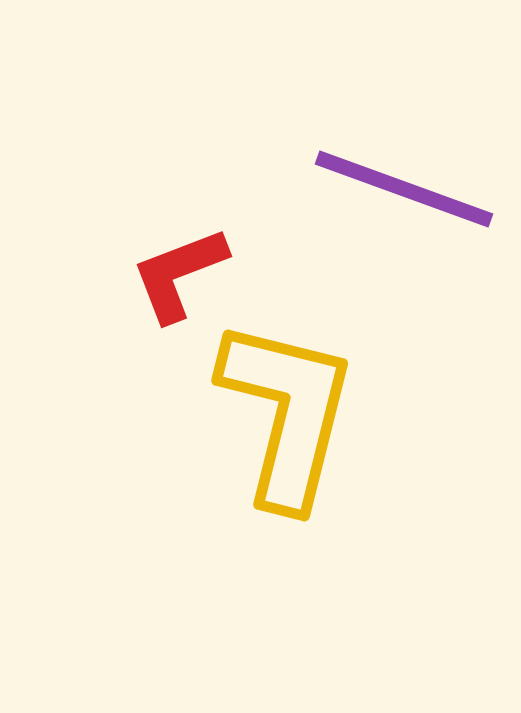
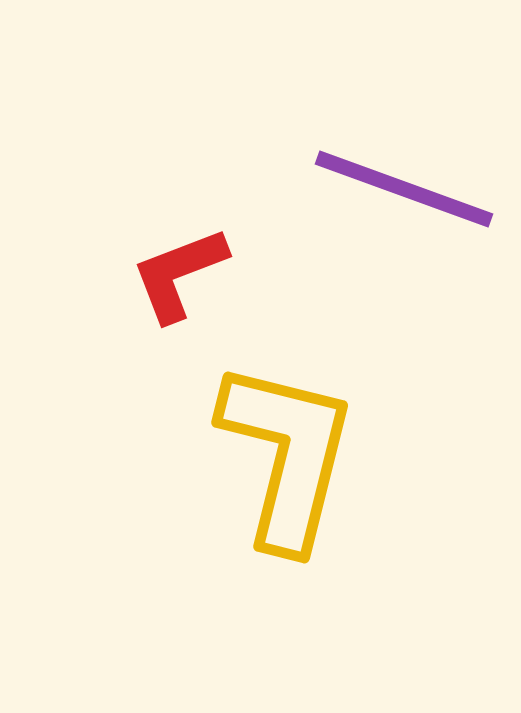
yellow L-shape: moved 42 px down
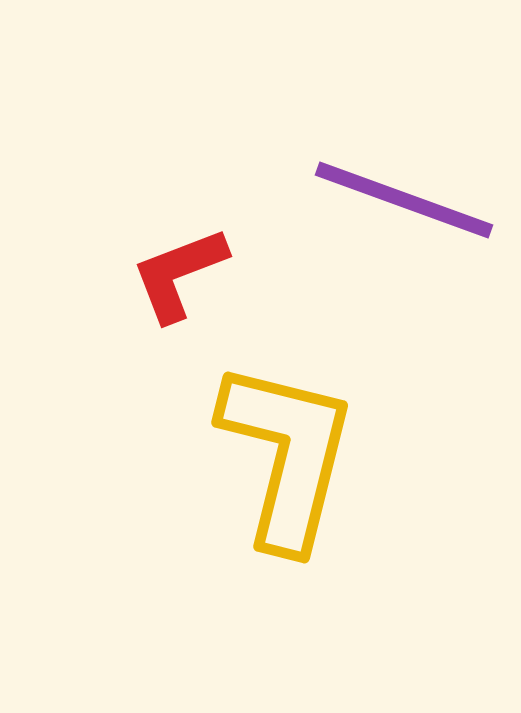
purple line: moved 11 px down
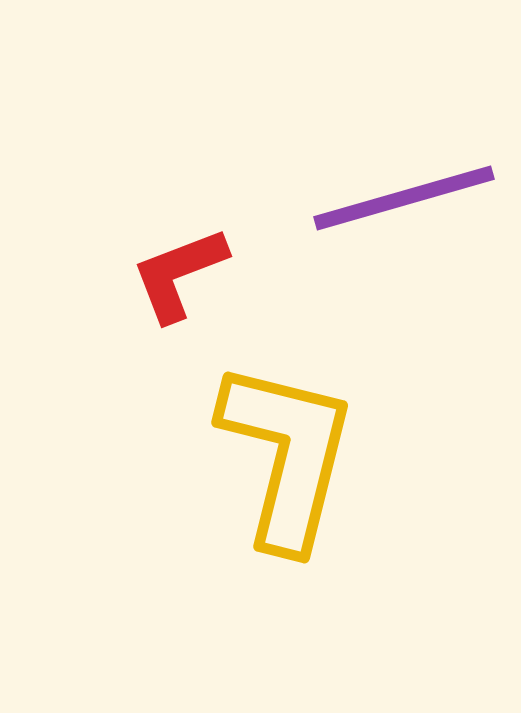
purple line: moved 2 px up; rotated 36 degrees counterclockwise
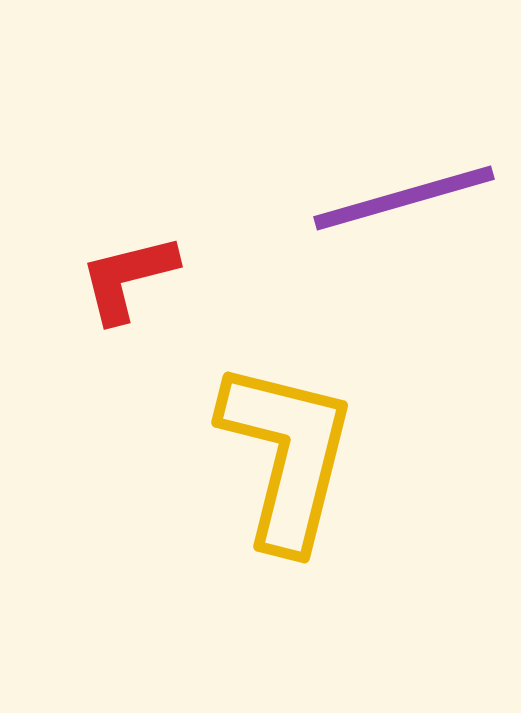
red L-shape: moved 51 px left, 4 px down; rotated 7 degrees clockwise
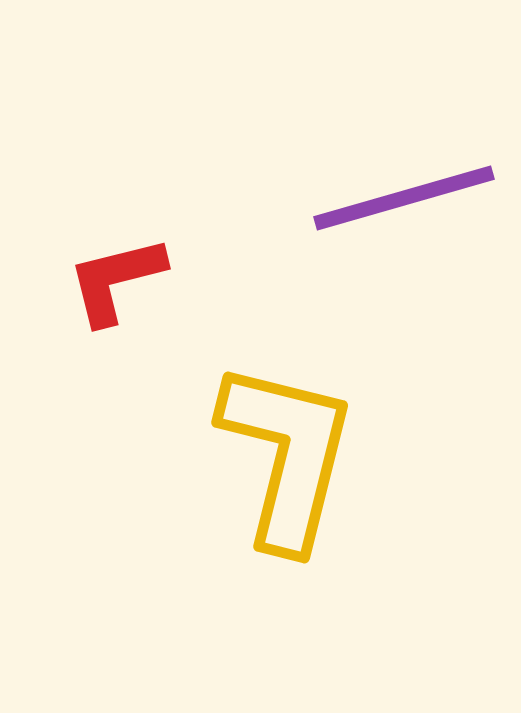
red L-shape: moved 12 px left, 2 px down
